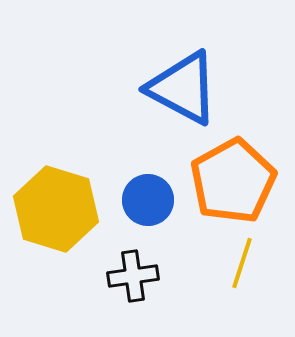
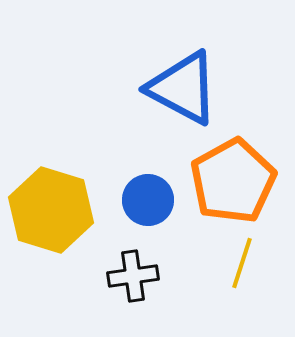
yellow hexagon: moved 5 px left, 1 px down
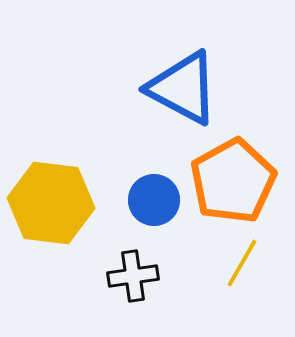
blue circle: moved 6 px right
yellow hexagon: moved 7 px up; rotated 10 degrees counterclockwise
yellow line: rotated 12 degrees clockwise
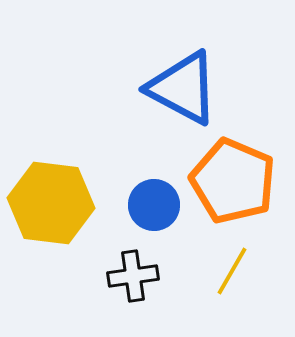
orange pentagon: rotated 20 degrees counterclockwise
blue circle: moved 5 px down
yellow line: moved 10 px left, 8 px down
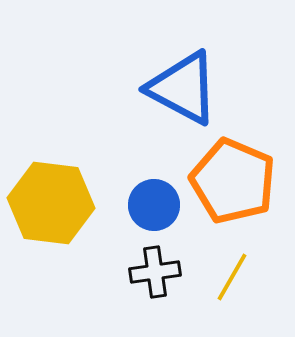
yellow line: moved 6 px down
black cross: moved 22 px right, 4 px up
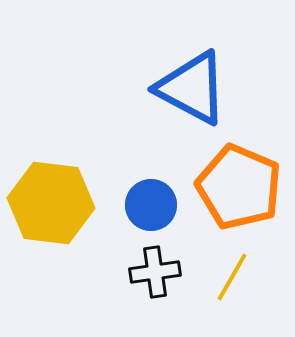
blue triangle: moved 9 px right
orange pentagon: moved 6 px right, 6 px down
blue circle: moved 3 px left
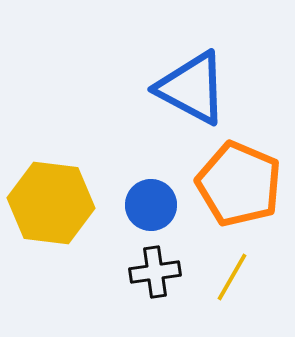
orange pentagon: moved 3 px up
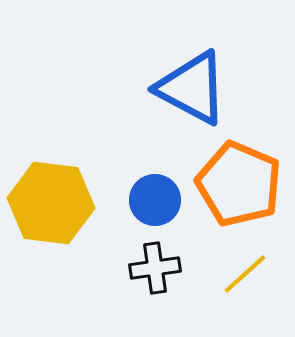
blue circle: moved 4 px right, 5 px up
black cross: moved 4 px up
yellow line: moved 13 px right, 3 px up; rotated 18 degrees clockwise
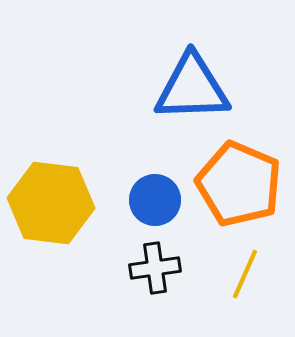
blue triangle: rotated 30 degrees counterclockwise
yellow line: rotated 24 degrees counterclockwise
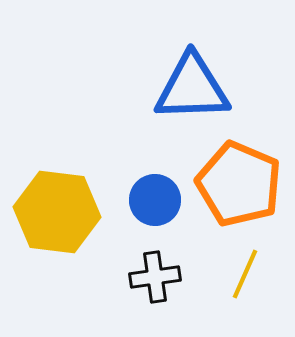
yellow hexagon: moved 6 px right, 9 px down
black cross: moved 9 px down
